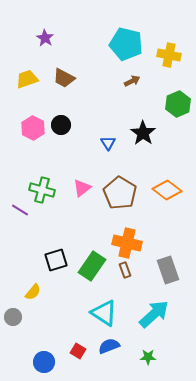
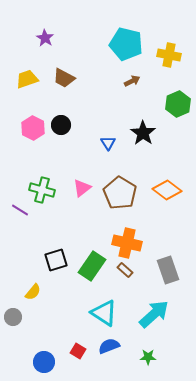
brown rectangle: rotated 28 degrees counterclockwise
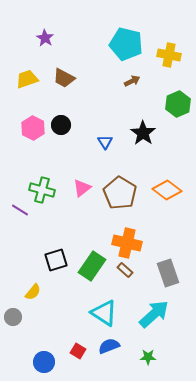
blue triangle: moved 3 px left, 1 px up
gray rectangle: moved 3 px down
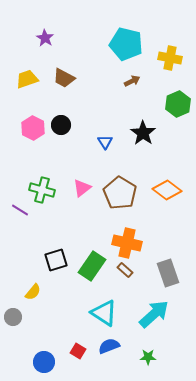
yellow cross: moved 1 px right, 3 px down
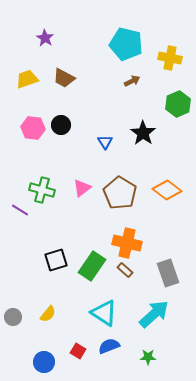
pink hexagon: rotated 20 degrees counterclockwise
yellow semicircle: moved 15 px right, 22 px down
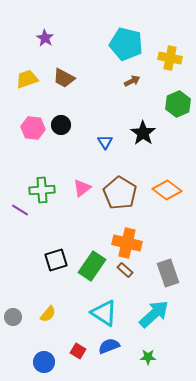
green cross: rotated 20 degrees counterclockwise
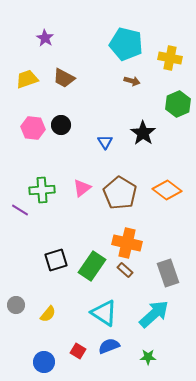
brown arrow: rotated 42 degrees clockwise
gray circle: moved 3 px right, 12 px up
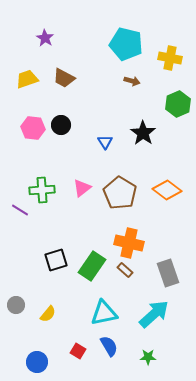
orange cross: moved 2 px right
cyan triangle: rotated 44 degrees counterclockwise
blue semicircle: rotated 80 degrees clockwise
blue circle: moved 7 px left
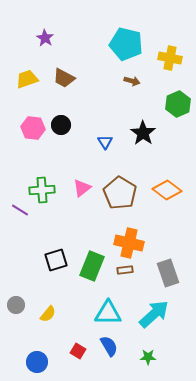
green rectangle: rotated 12 degrees counterclockwise
brown rectangle: rotated 49 degrees counterclockwise
cyan triangle: moved 4 px right; rotated 12 degrees clockwise
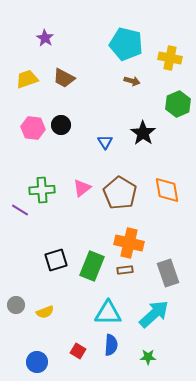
orange diamond: rotated 44 degrees clockwise
yellow semicircle: moved 3 px left, 2 px up; rotated 30 degrees clockwise
blue semicircle: moved 2 px right, 1 px up; rotated 35 degrees clockwise
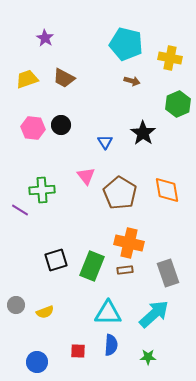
pink triangle: moved 4 px right, 12 px up; rotated 30 degrees counterclockwise
red square: rotated 28 degrees counterclockwise
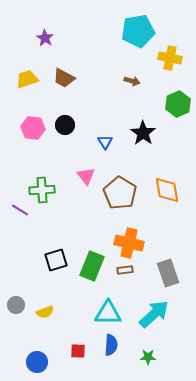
cyan pentagon: moved 12 px right, 13 px up; rotated 24 degrees counterclockwise
black circle: moved 4 px right
